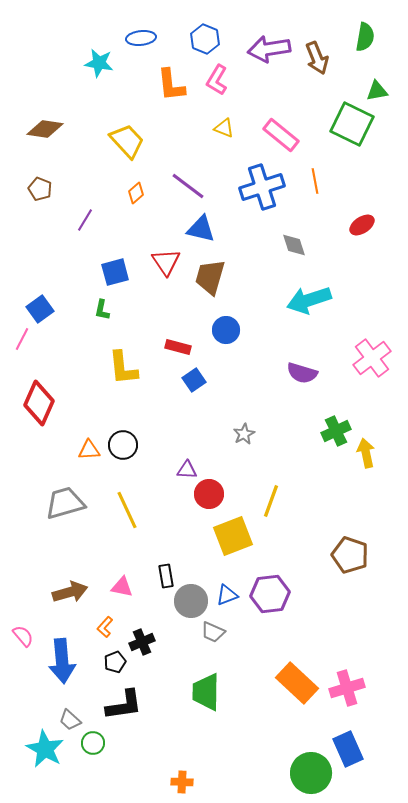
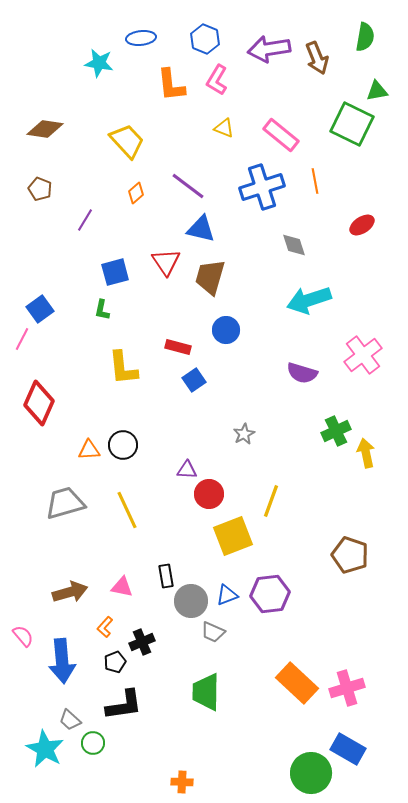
pink cross at (372, 358): moved 9 px left, 3 px up
blue rectangle at (348, 749): rotated 36 degrees counterclockwise
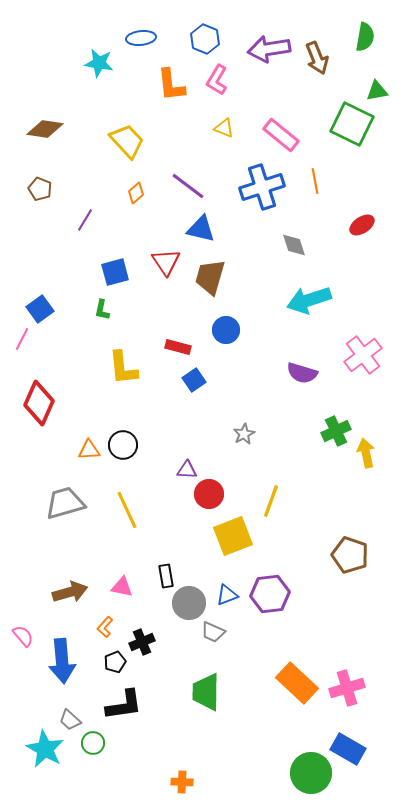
gray circle at (191, 601): moved 2 px left, 2 px down
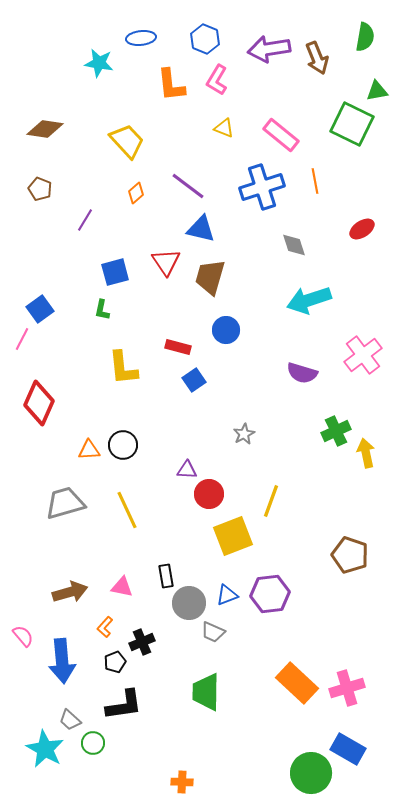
red ellipse at (362, 225): moved 4 px down
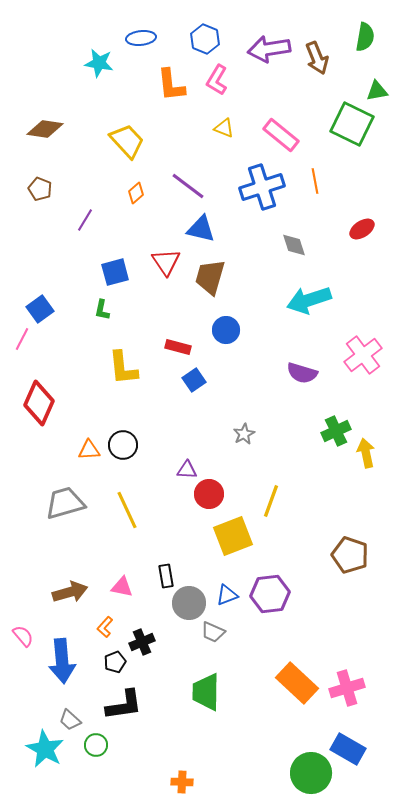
green circle at (93, 743): moved 3 px right, 2 px down
